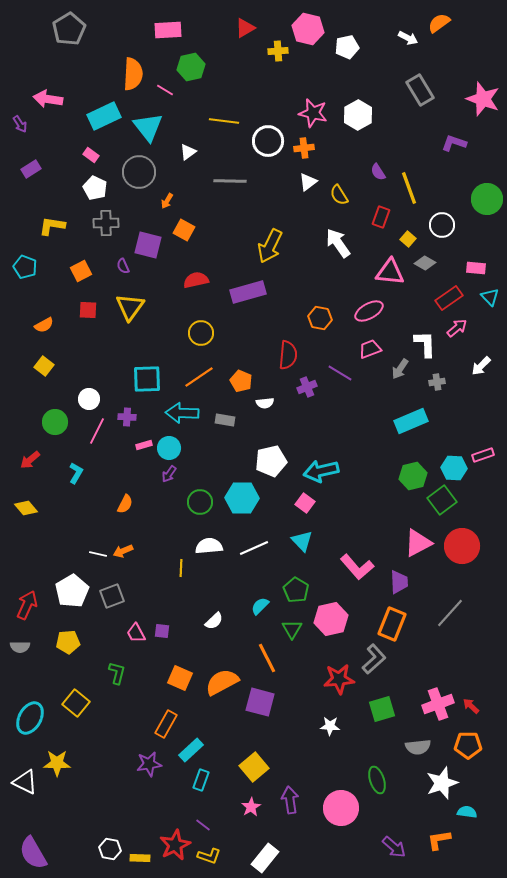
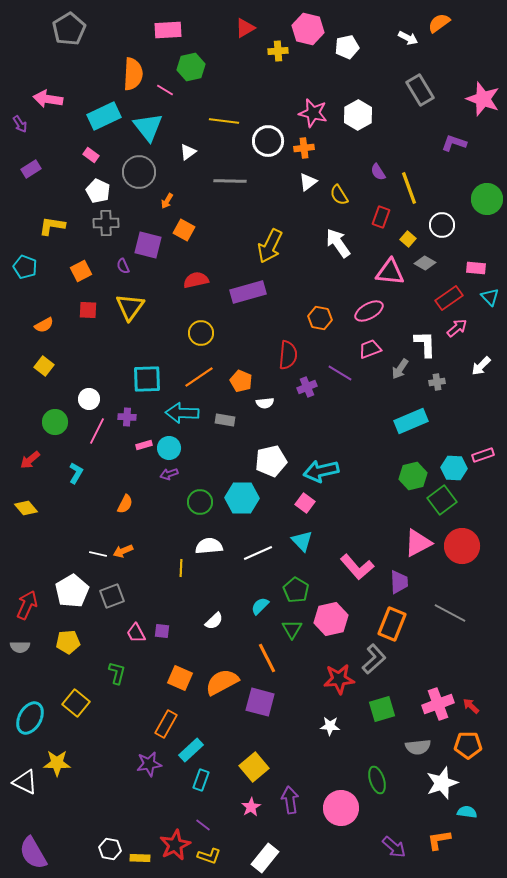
white pentagon at (95, 188): moved 3 px right, 3 px down
purple arrow at (169, 474): rotated 36 degrees clockwise
white line at (254, 548): moved 4 px right, 5 px down
gray line at (450, 613): rotated 76 degrees clockwise
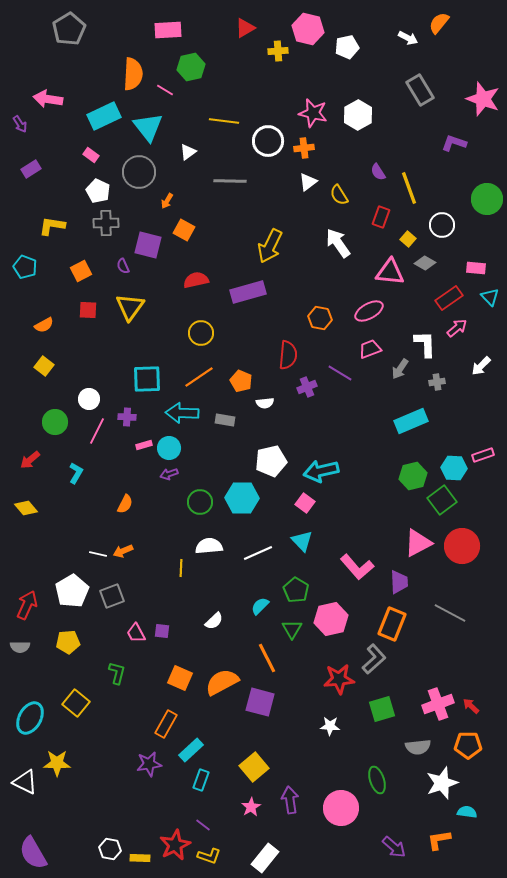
orange semicircle at (439, 23): rotated 15 degrees counterclockwise
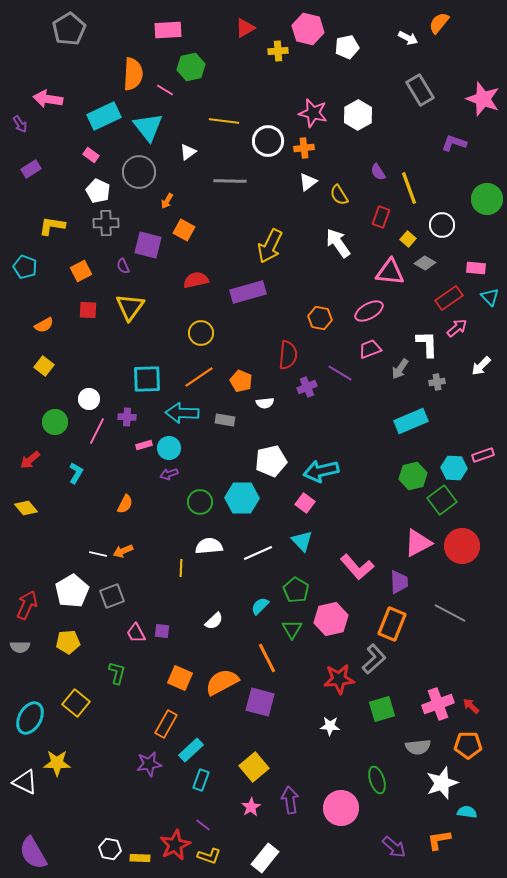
white L-shape at (425, 344): moved 2 px right
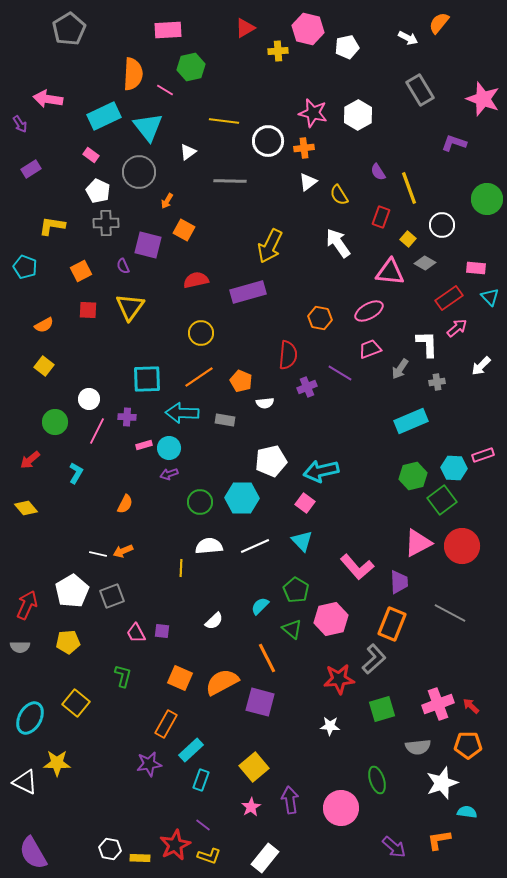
white line at (258, 553): moved 3 px left, 7 px up
green triangle at (292, 629): rotated 20 degrees counterclockwise
green L-shape at (117, 673): moved 6 px right, 3 px down
